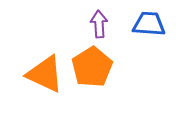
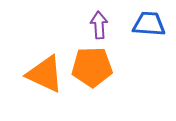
purple arrow: moved 1 px down
orange pentagon: rotated 30 degrees clockwise
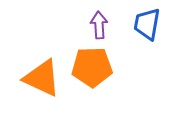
blue trapezoid: moved 2 px left; rotated 84 degrees counterclockwise
orange triangle: moved 3 px left, 4 px down
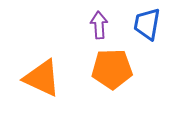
orange pentagon: moved 20 px right, 2 px down
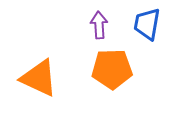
orange triangle: moved 3 px left
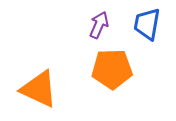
purple arrow: rotated 28 degrees clockwise
orange triangle: moved 11 px down
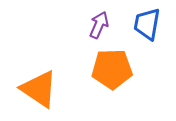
orange triangle: rotated 9 degrees clockwise
